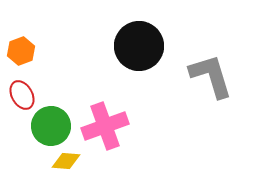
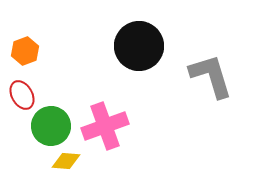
orange hexagon: moved 4 px right
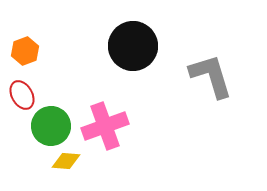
black circle: moved 6 px left
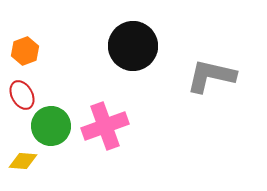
gray L-shape: rotated 60 degrees counterclockwise
yellow diamond: moved 43 px left
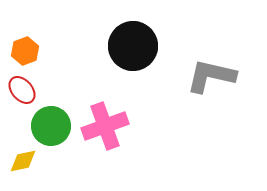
red ellipse: moved 5 px up; rotated 12 degrees counterclockwise
yellow diamond: rotated 16 degrees counterclockwise
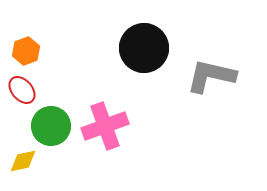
black circle: moved 11 px right, 2 px down
orange hexagon: moved 1 px right
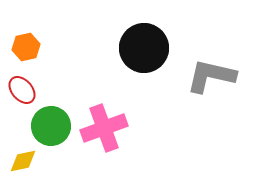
orange hexagon: moved 4 px up; rotated 8 degrees clockwise
pink cross: moved 1 px left, 2 px down
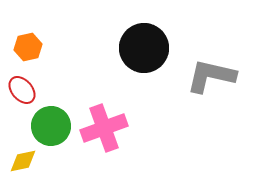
orange hexagon: moved 2 px right
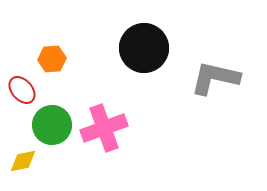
orange hexagon: moved 24 px right, 12 px down; rotated 8 degrees clockwise
gray L-shape: moved 4 px right, 2 px down
green circle: moved 1 px right, 1 px up
